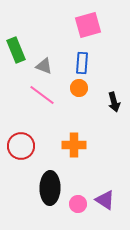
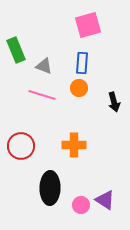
pink line: rotated 20 degrees counterclockwise
pink circle: moved 3 px right, 1 px down
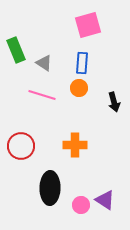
gray triangle: moved 3 px up; rotated 12 degrees clockwise
orange cross: moved 1 px right
